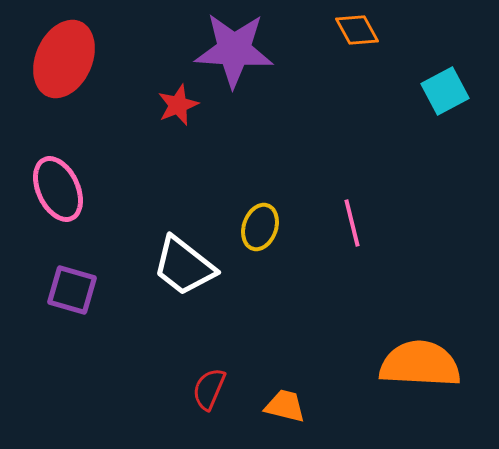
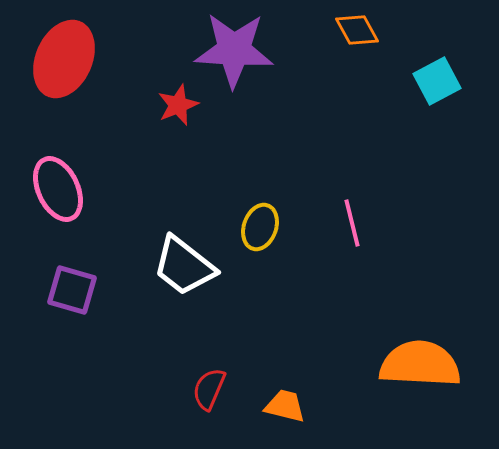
cyan square: moved 8 px left, 10 px up
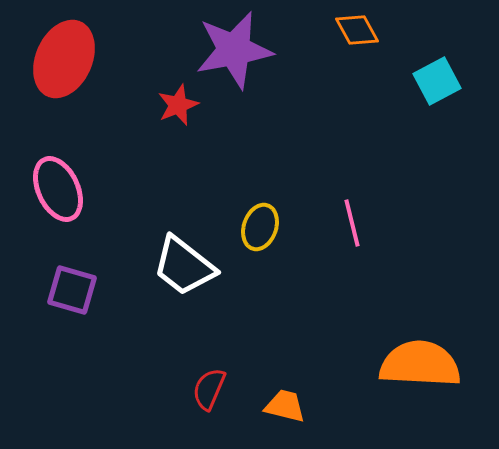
purple star: rotated 14 degrees counterclockwise
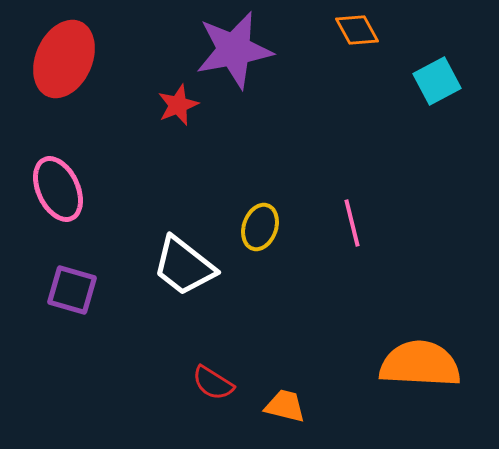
red semicircle: moved 4 px right, 6 px up; rotated 81 degrees counterclockwise
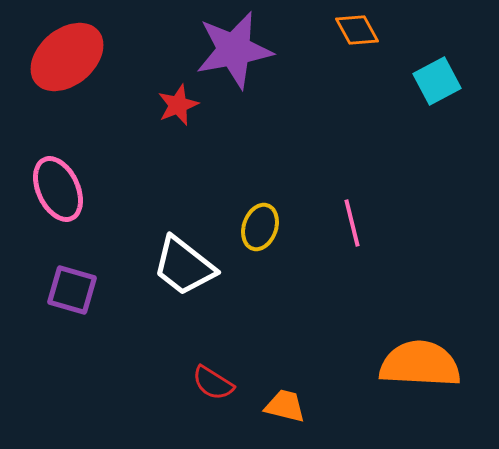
red ellipse: moved 3 px right, 2 px up; rotated 26 degrees clockwise
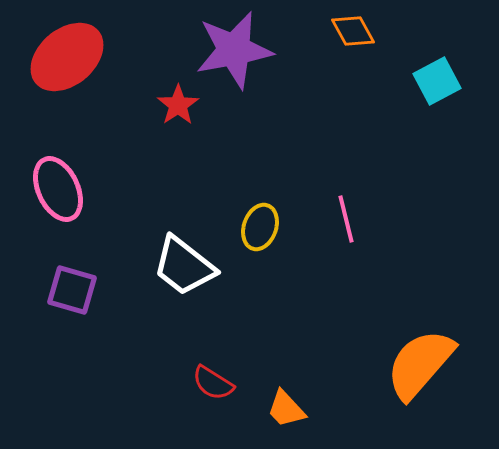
orange diamond: moved 4 px left, 1 px down
red star: rotated 12 degrees counterclockwise
pink line: moved 6 px left, 4 px up
orange semicircle: rotated 52 degrees counterclockwise
orange trapezoid: moved 1 px right, 3 px down; rotated 147 degrees counterclockwise
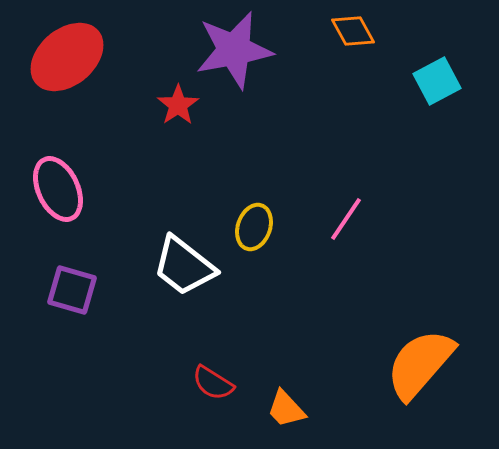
pink line: rotated 48 degrees clockwise
yellow ellipse: moved 6 px left
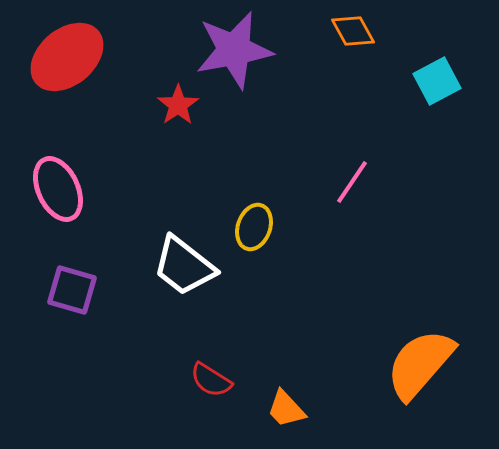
pink line: moved 6 px right, 37 px up
red semicircle: moved 2 px left, 3 px up
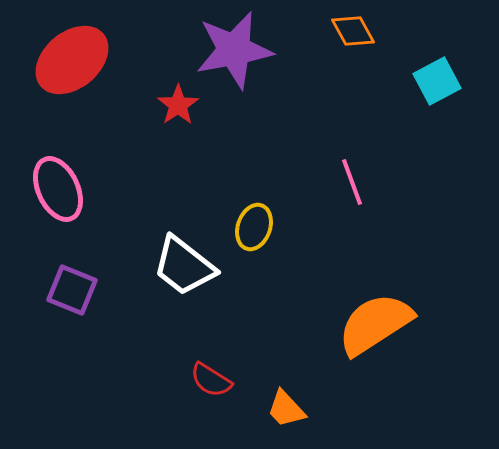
red ellipse: moved 5 px right, 3 px down
pink line: rotated 54 degrees counterclockwise
purple square: rotated 6 degrees clockwise
orange semicircle: moved 45 px left, 40 px up; rotated 16 degrees clockwise
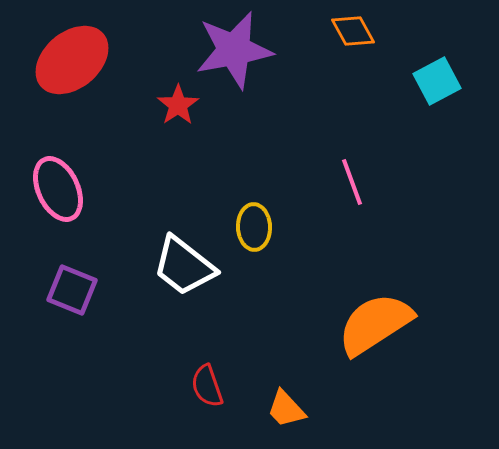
yellow ellipse: rotated 21 degrees counterclockwise
red semicircle: moved 4 px left, 6 px down; rotated 39 degrees clockwise
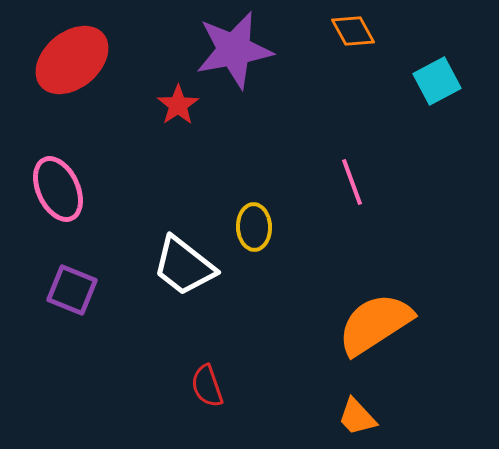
orange trapezoid: moved 71 px right, 8 px down
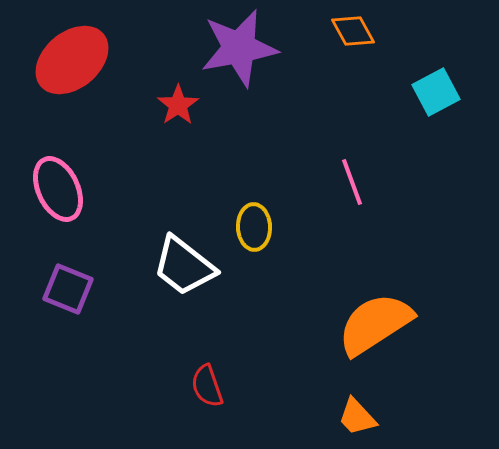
purple star: moved 5 px right, 2 px up
cyan square: moved 1 px left, 11 px down
purple square: moved 4 px left, 1 px up
